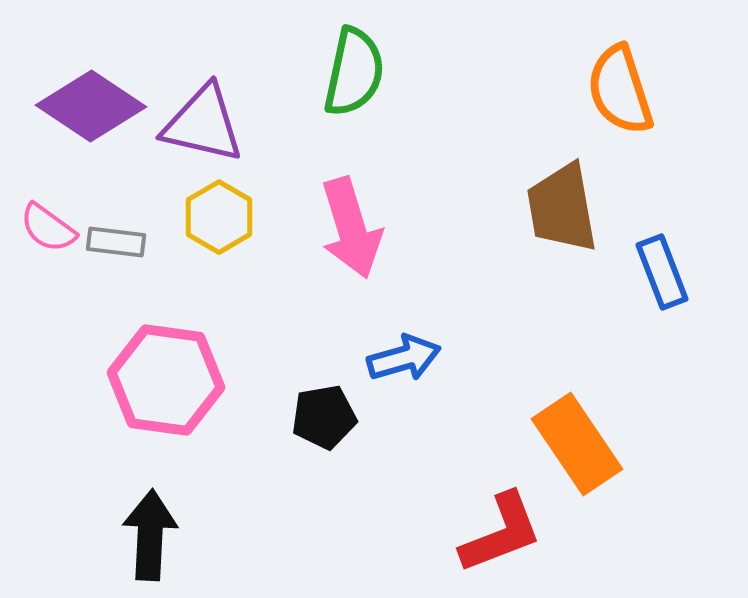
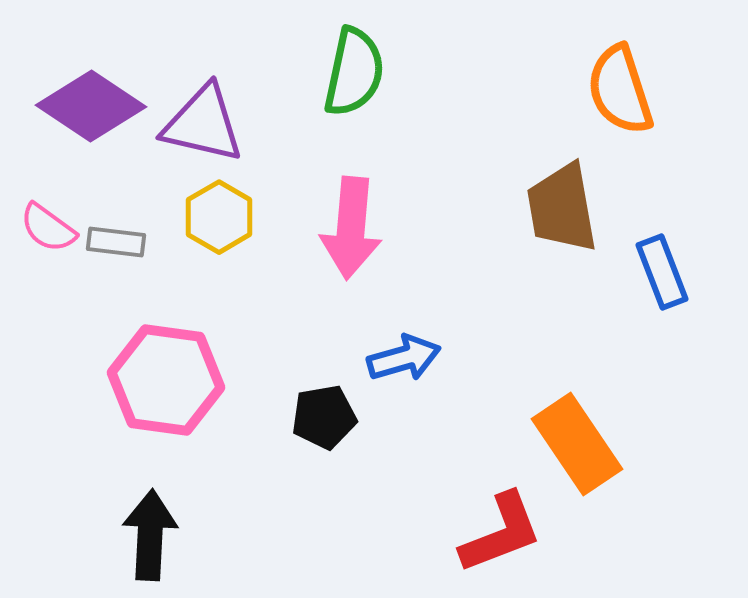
pink arrow: rotated 22 degrees clockwise
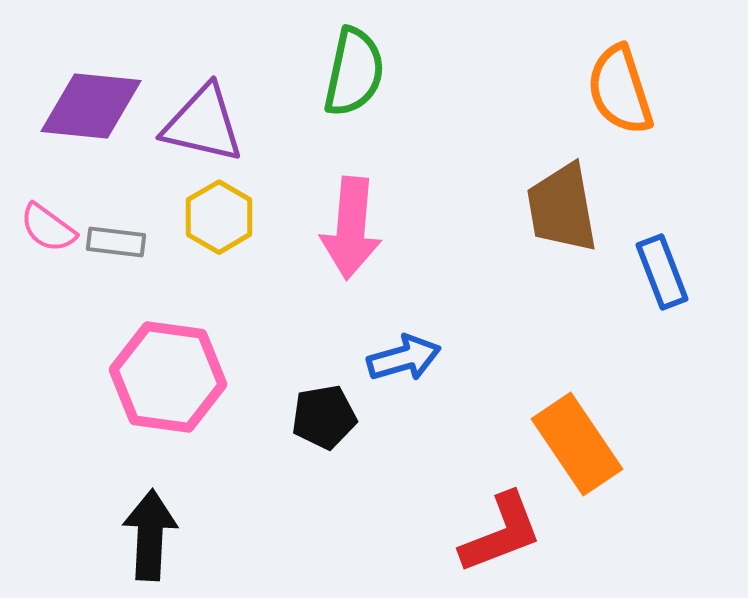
purple diamond: rotated 28 degrees counterclockwise
pink hexagon: moved 2 px right, 3 px up
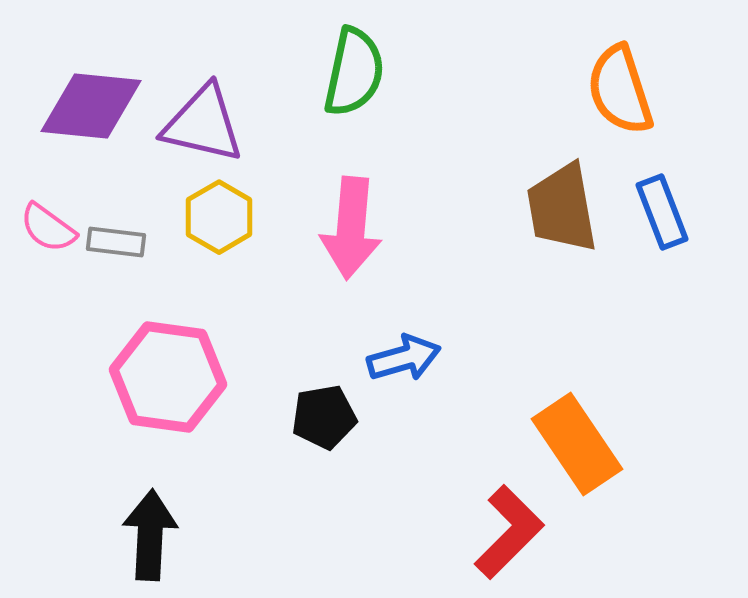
blue rectangle: moved 60 px up
red L-shape: moved 8 px right, 1 px up; rotated 24 degrees counterclockwise
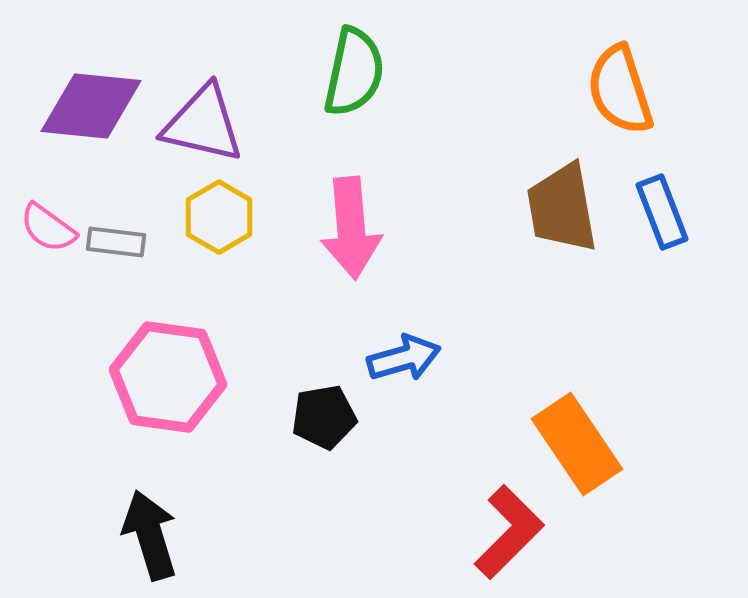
pink arrow: rotated 10 degrees counterclockwise
black arrow: rotated 20 degrees counterclockwise
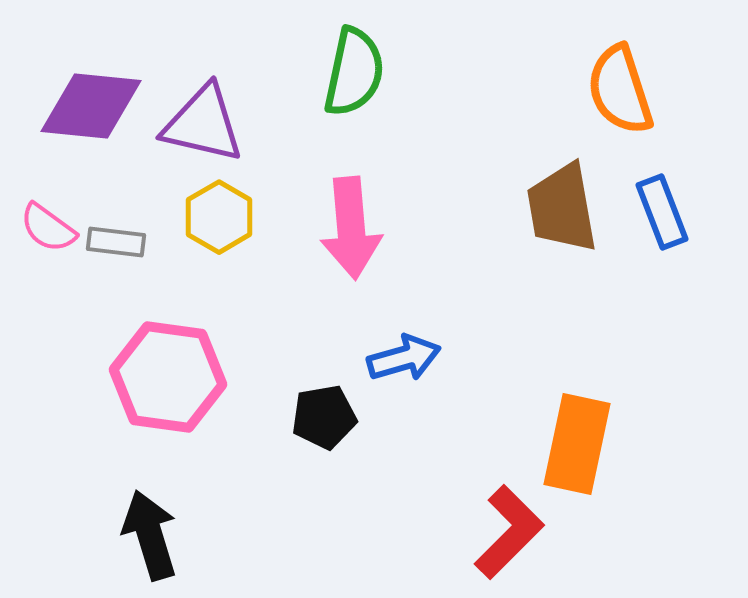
orange rectangle: rotated 46 degrees clockwise
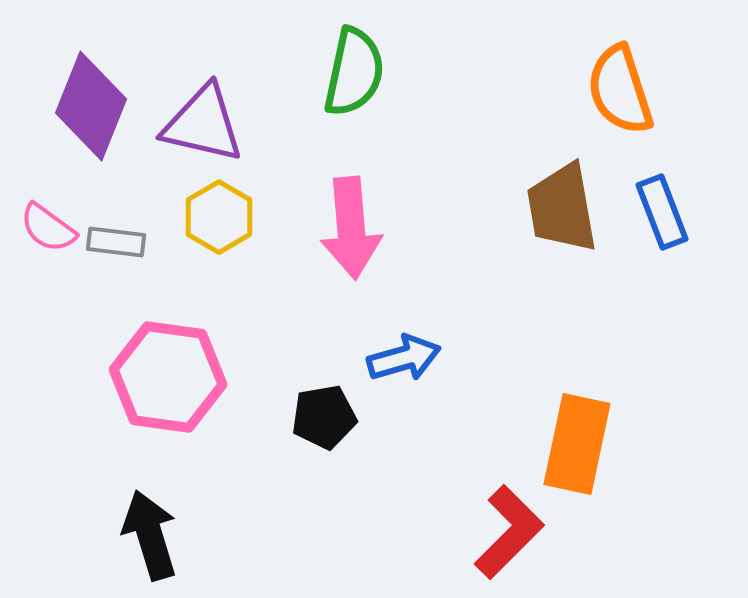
purple diamond: rotated 74 degrees counterclockwise
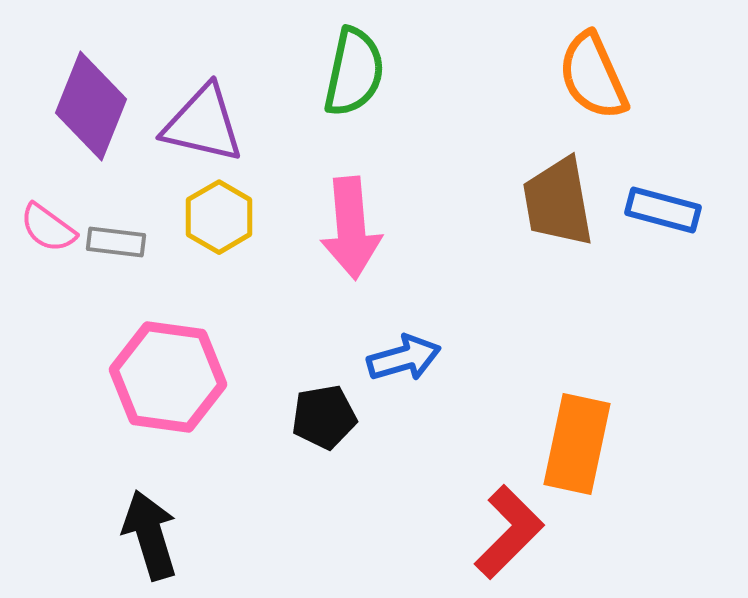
orange semicircle: moved 27 px left, 14 px up; rotated 6 degrees counterclockwise
brown trapezoid: moved 4 px left, 6 px up
blue rectangle: moved 1 px right, 2 px up; rotated 54 degrees counterclockwise
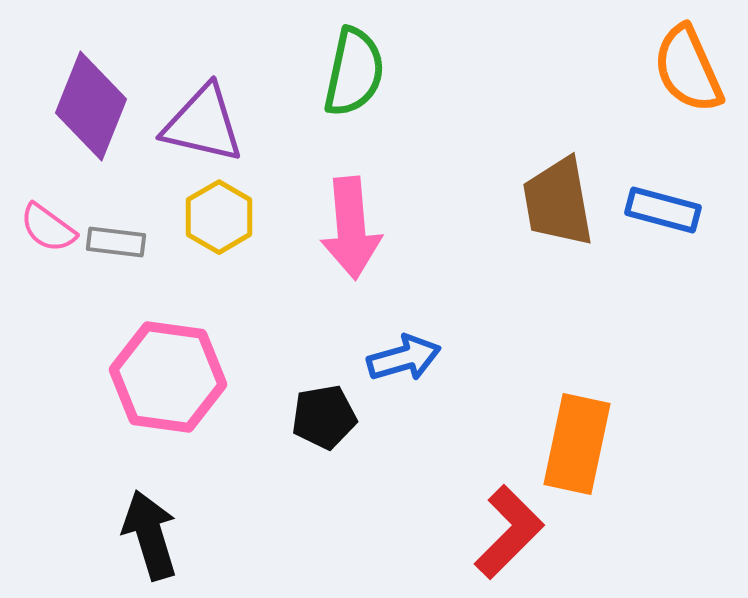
orange semicircle: moved 95 px right, 7 px up
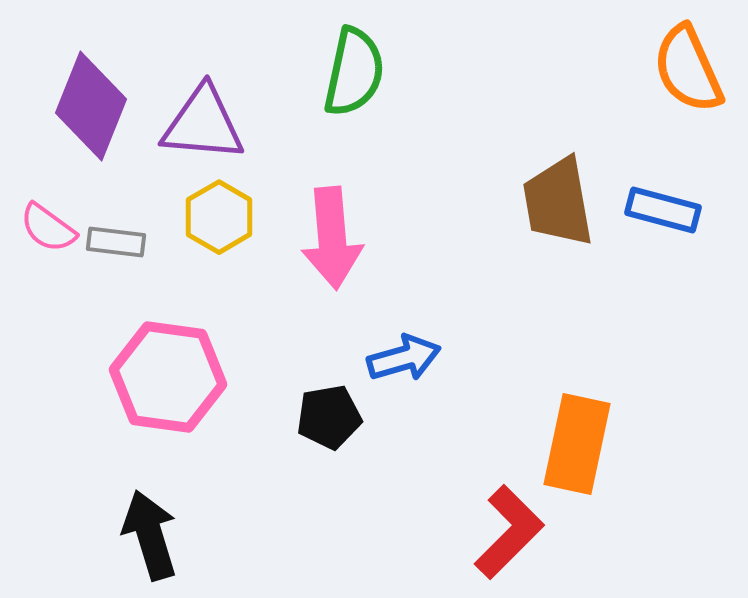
purple triangle: rotated 8 degrees counterclockwise
pink arrow: moved 19 px left, 10 px down
black pentagon: moved 5 px right
